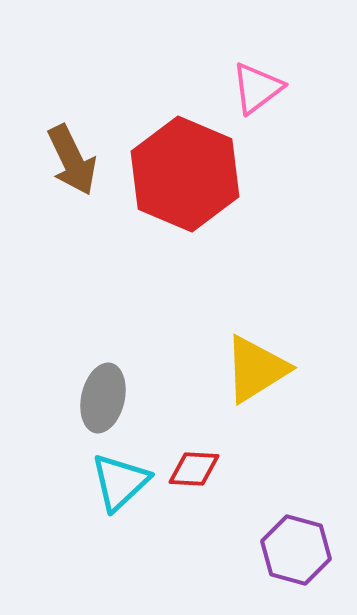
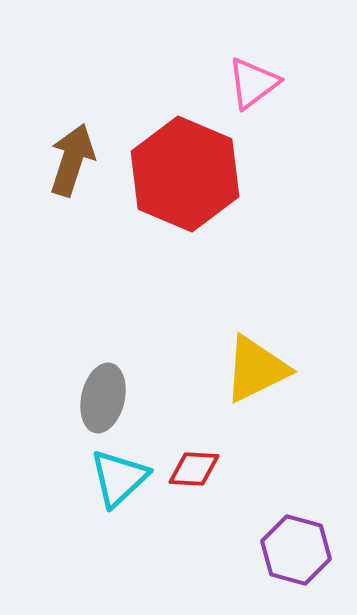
pink triangle: moved 4 px left, 5 px up
brown arrow: rotated 136 degrees counterclockwise
yellow triangle: rotated 6 degrees clockwise
cyan triangle: moved 1 px left, 4 px up
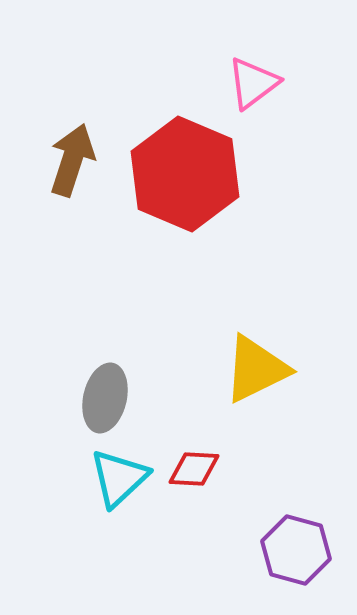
gray ellipse: moved 2 px right
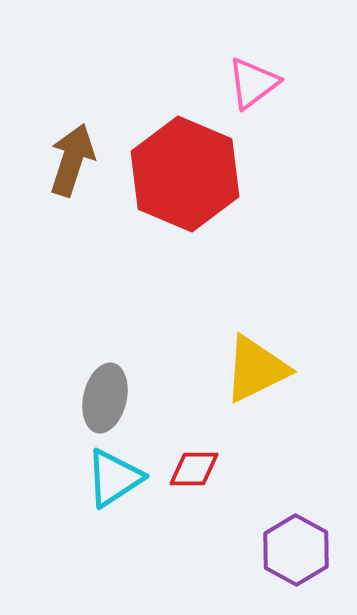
red diamond: rotated 4 degrees counterclockwise
cyan triangle: moved 5 px left; rotated 10 degrees clockwise
purple hexagon: rotated 14 degrees clockwise
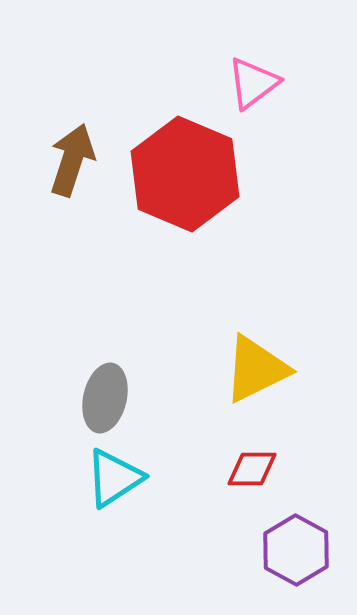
red diamond: moved 58 px right
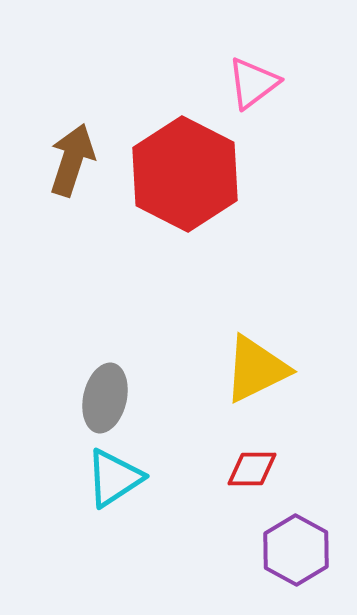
red hexagon: rotated 4 degrees clockwise
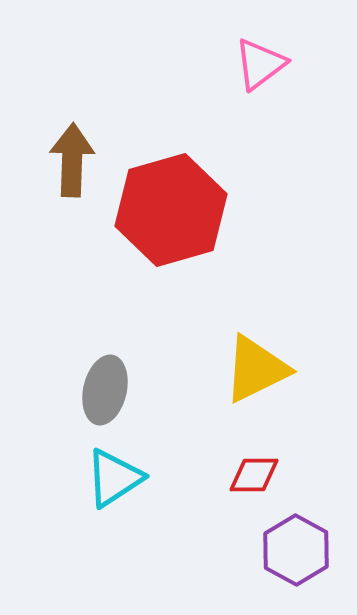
pink triangle: moved 7 px right, 19 px up
brown arrow: rotated 16 degrees counterclockwise
red hexagon: moved 14 px left, 36 px down; rotated 17 degrees clockwise
gray ellipse: moved 8 px up
red diamond: moved 2 px right, 6 px down
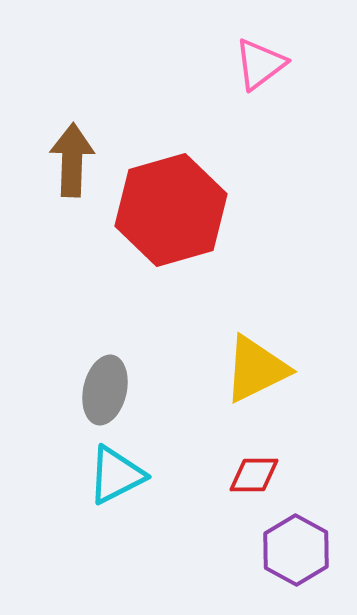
cyan triangle: moved 2 px right, 3 px up; rotated 6 degrees clockwise
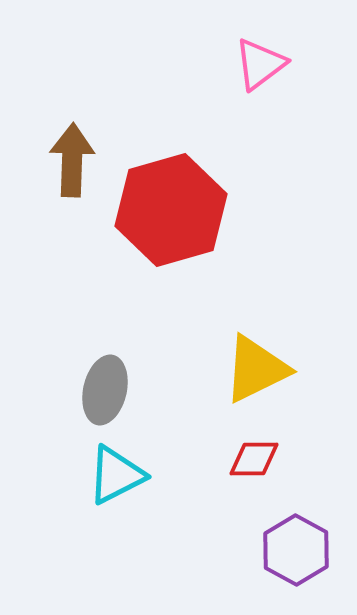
red diamond: moved 16 px up
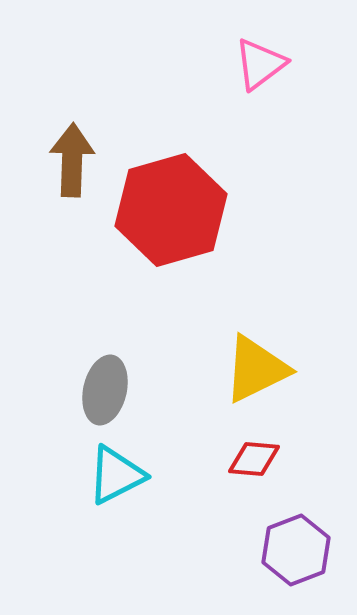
red diamond: rotated 6 degrees clockwise
purple hexagon: rotated 10 degrees clockwise
